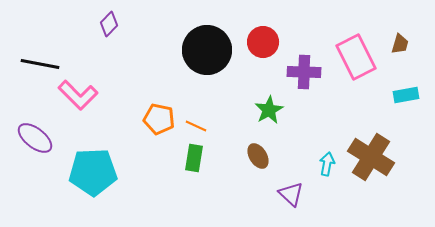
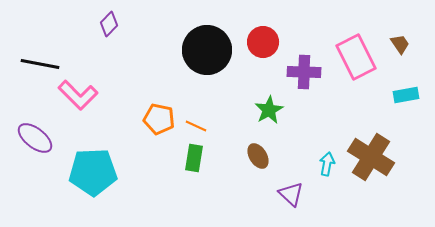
brown trapezoid: rotated 50 degrees counterclockwise
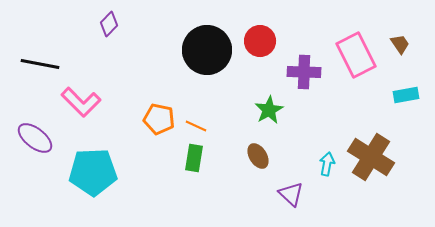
red circle: moved 3 px left, 1 px up
pink rectangle: moved 2 px up
pink L-shape: moved 3 px right, 7 px down
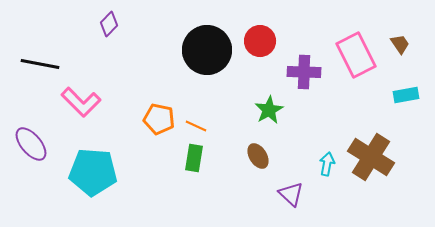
purple ellipse: moved 4 px left, 6 px down; rotated 12 degrees clockwise
cyan pentagon: rotated 6 degrees clockwise
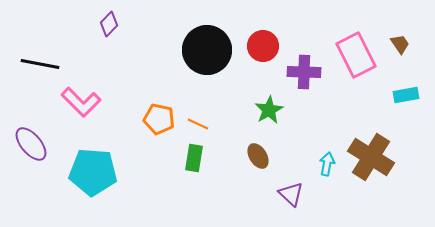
red circle: moved 3 px right, 5 px down
orange line: moved 2 px right, 2 px up
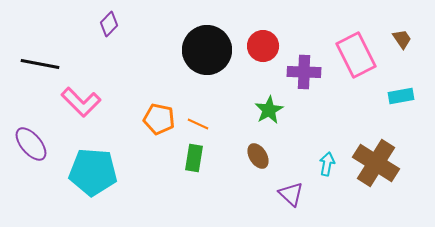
brown trapezoid: moved 2 px right, 5 px up
cyan rectangle: moved 5 px left, 1 px down
brown cross: moved 5 px right, 6 px down
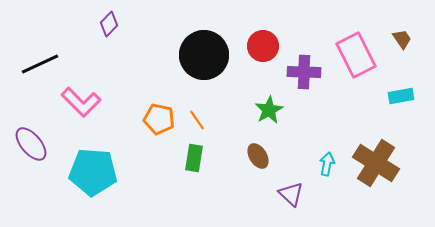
black circle: moved 3 px left, 5 px down
black line: rotated 36 degrees counterclockwise
orange line: moved 1 px left, 4 px up; rotated 30 degrees clockwise
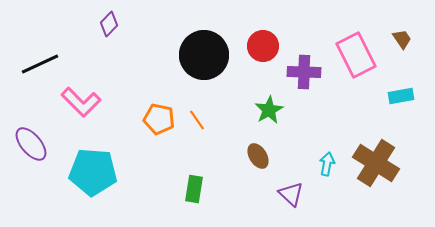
green rectangle: moved 31 px down
